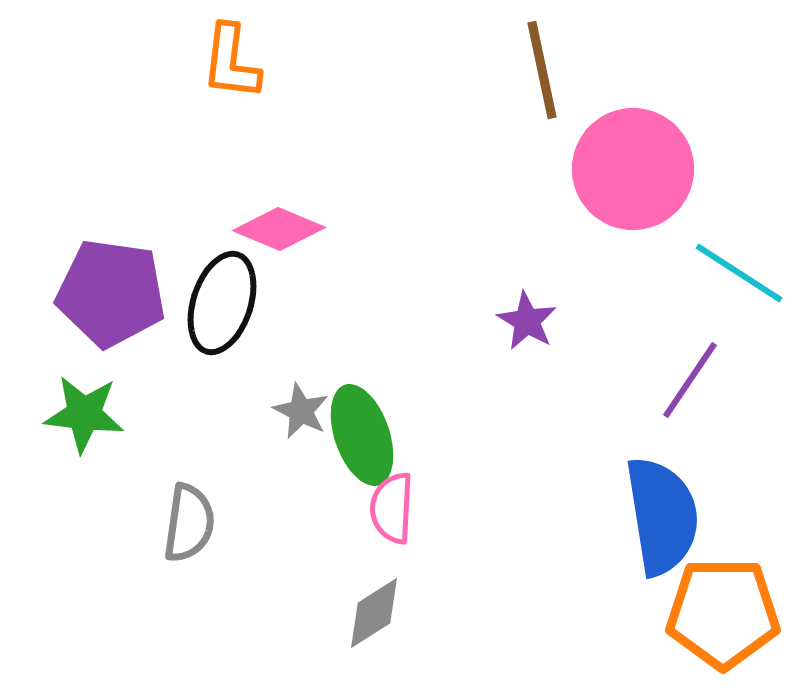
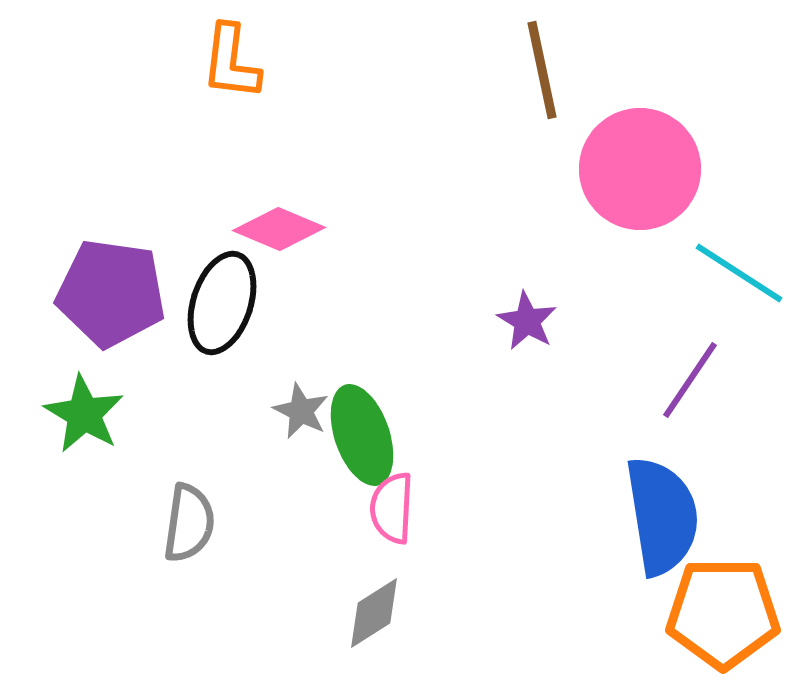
pink circle: moved 7 px right
green star: rotated 24 degrees clockwise
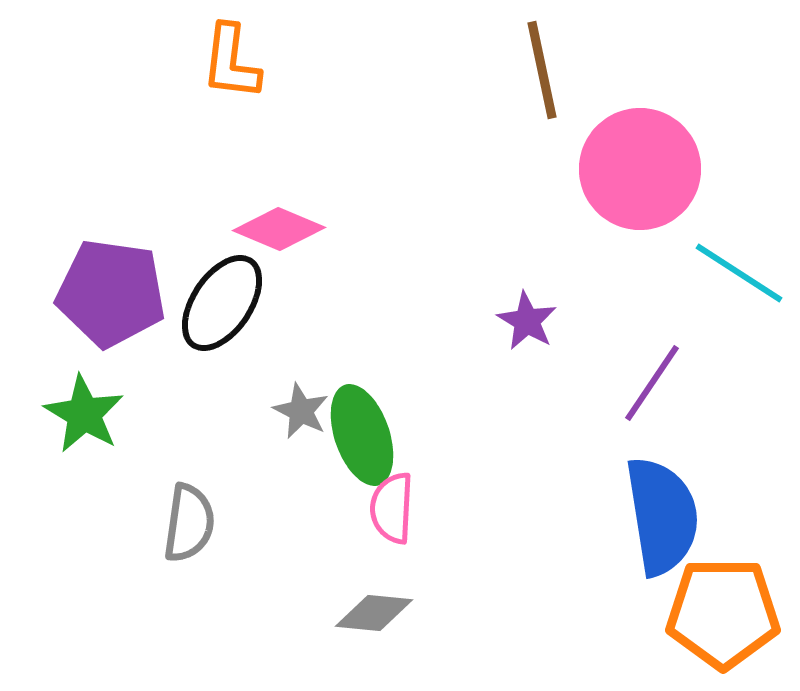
black ellipse: rotated 16 degrees clockwise
purple line: moved 38 px left, 3 px down
gray diamond: rotated 38 degrees clockwise
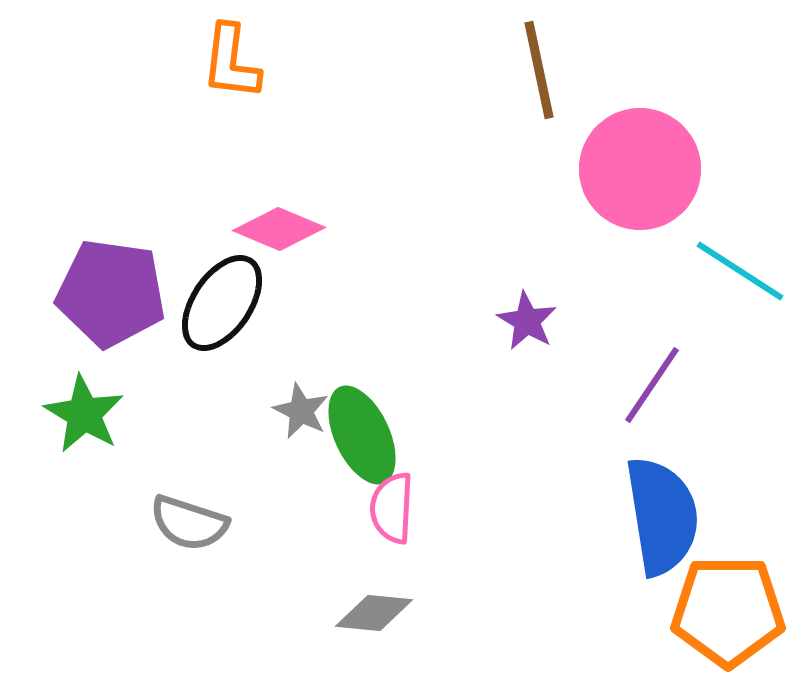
brown line: moved 3 px left
cyan line: moved 1 px right, 2 px up
purple line: moved 2 px down
green ellipse: rotated 6 degrees counterclockwise
gray semicircle: rotated 100 degrees clockwise
orange pentagon: moved 5 px right, 2 px up
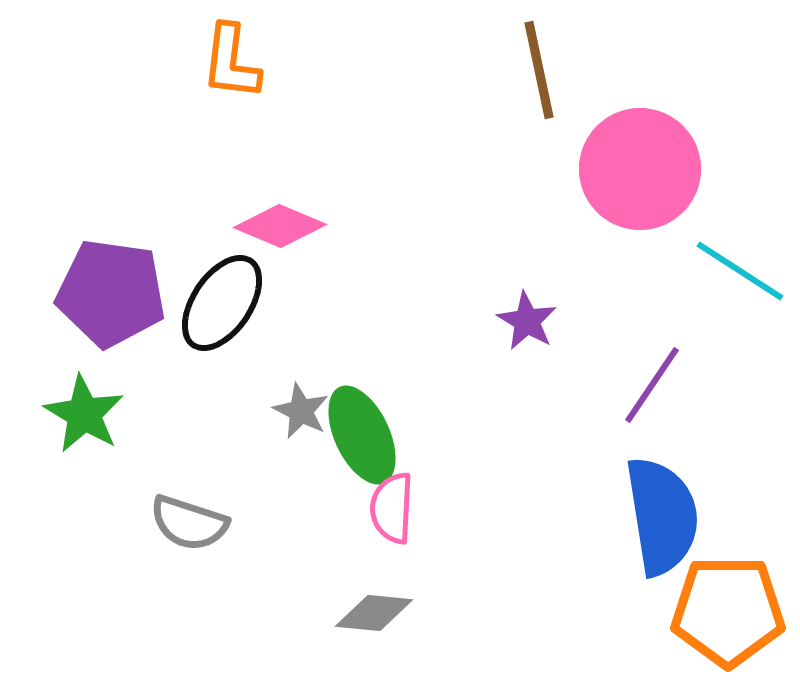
pink diamond: moved 1 px right, 3 px up
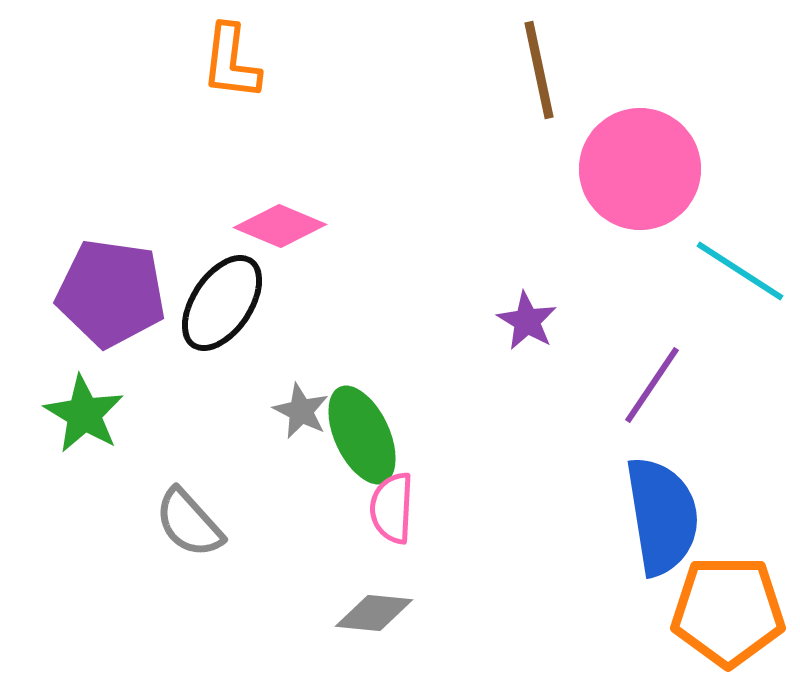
gray semicircle: rotated 30 degrees clockwise
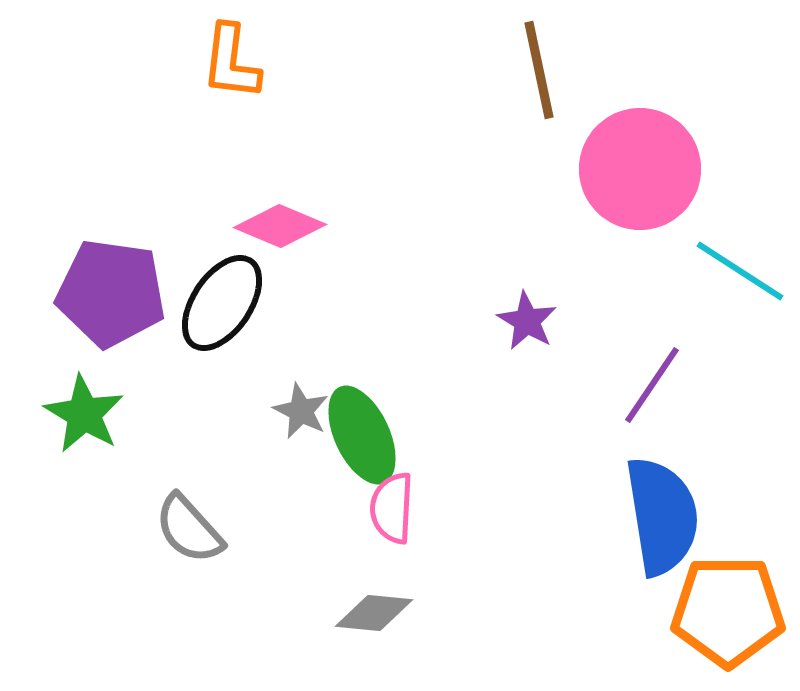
gray semicircle: moved 6 px down
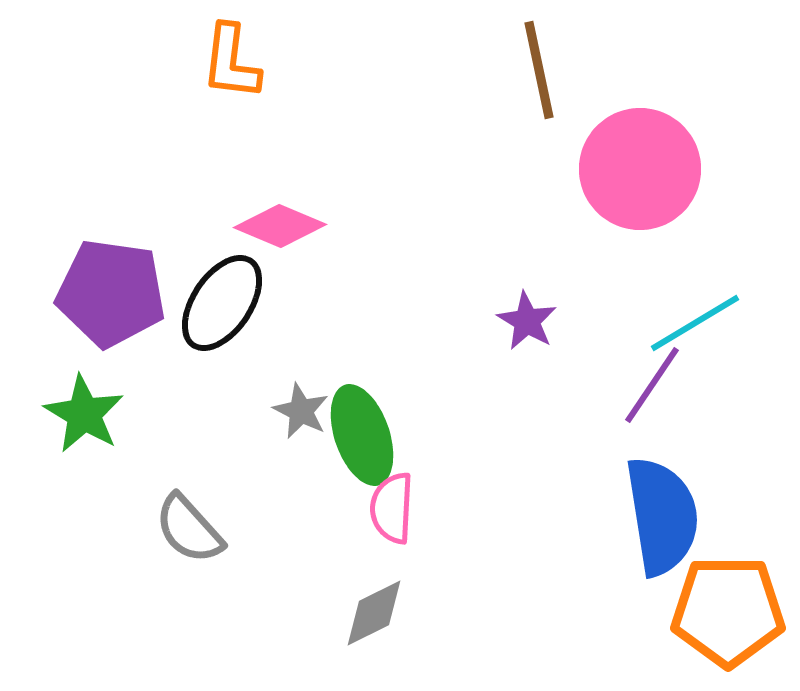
cyan line: moved 45 px left, 52 px down; rotated 64 degrees counterclockwise
green ellipse: rotated 6 degrees clockwise
gray diamond: rotated 32 degrees counterclockwise
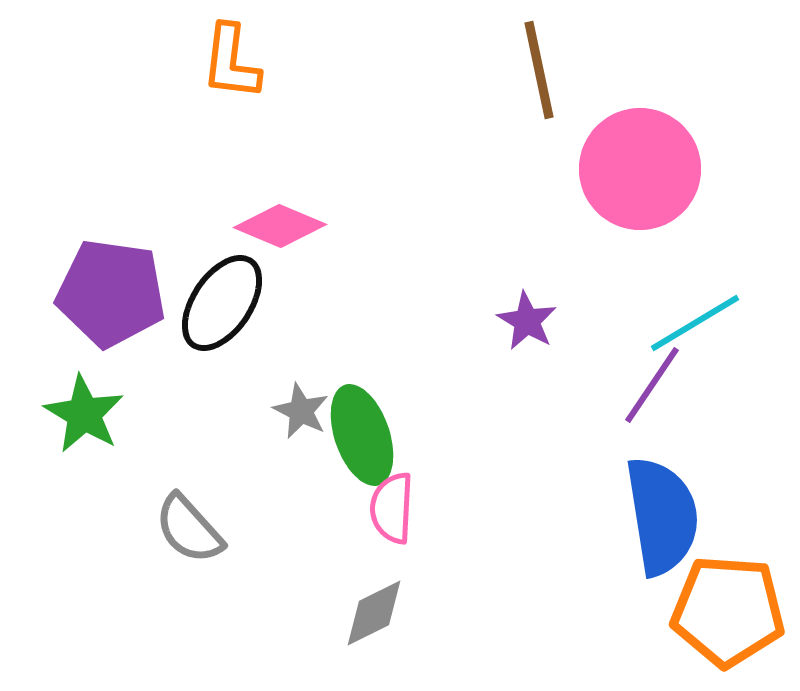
orange pentagon: rotated 4 degrees clockwise
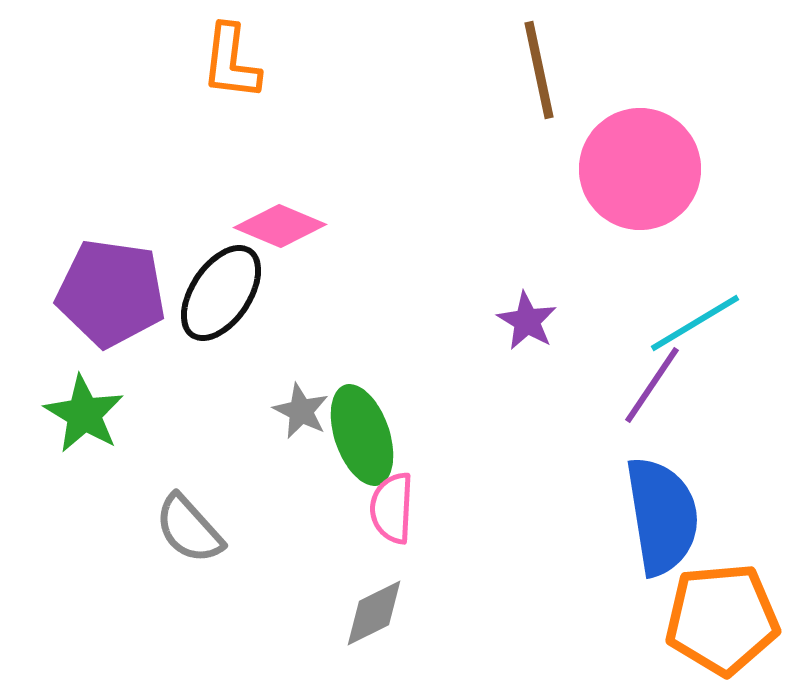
black ellipse: moved 1 px left, 10 px up
orange pentagon: moved 6 px left, 8 px down; rotated 9 degrees counterclockwise
